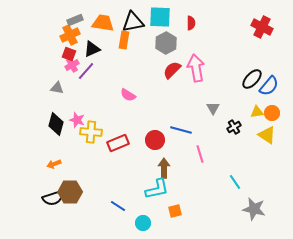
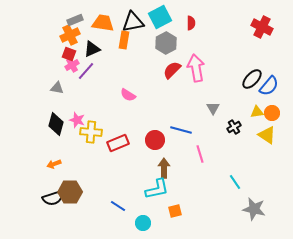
cyan square at (160, 17): rotated 30 degrees counterclockwise
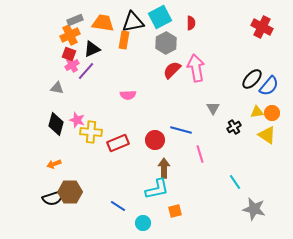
pink semicircle at (128, 95): rotated 35 degrees counterclockwise
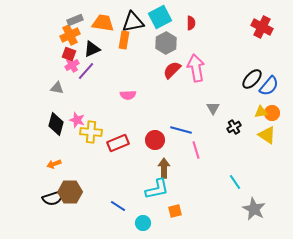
yellow triangle at (257, 112): moved 4 px right
pink line at (200, 154): moved 4 px left, 4 px up
gray star at (254, 209): rotated 15 degrees clockwise
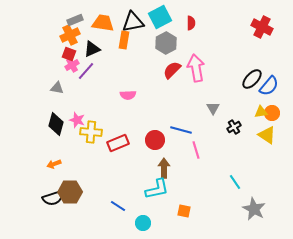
orange square at (175, 211): moved 9 px right; rotated 24 degrees clockwise
